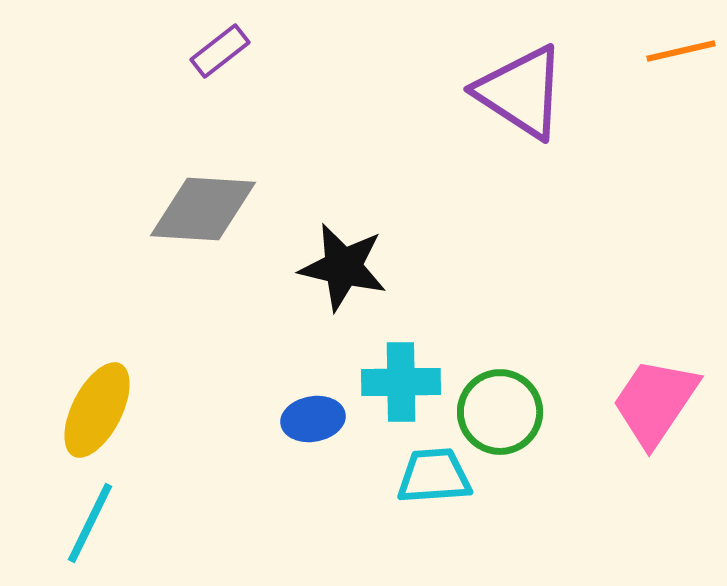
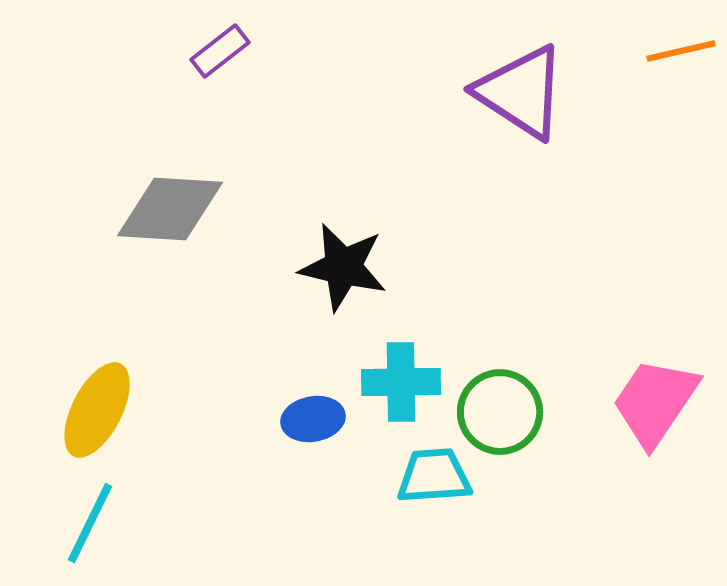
gray diamond: moved 33 px left
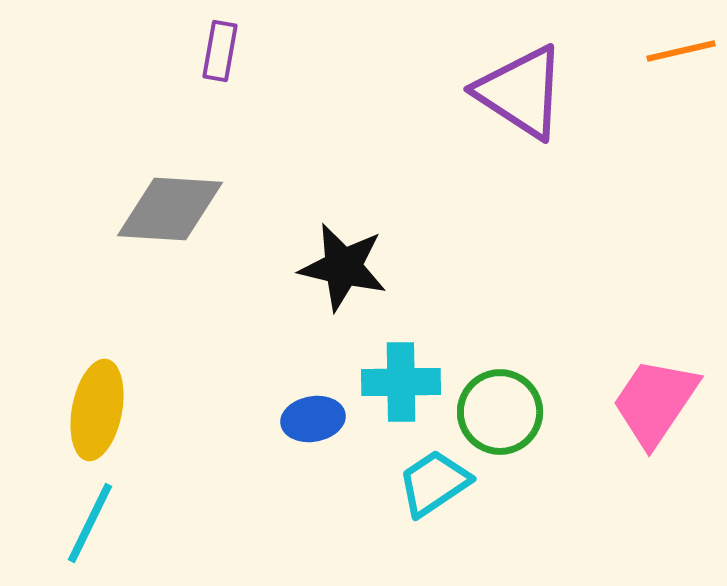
purple rectangle: rotated 42 degrees counterclockwise
yellow ellipse: rotated 16 degrees counterclockwise
cyan trapezoid: moved 7 px down; rotated 30 degrees counterclockwise
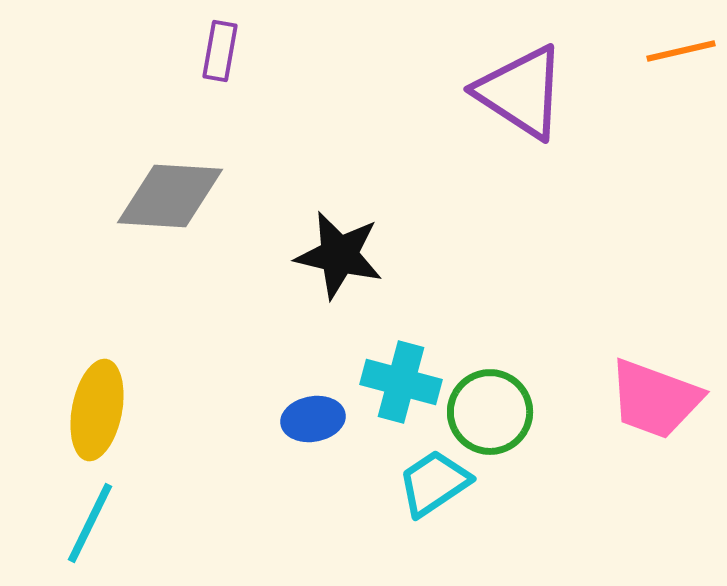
gray diamond: moved 13 px up
black star: moved 4 px left, 12 px up
cyan cross: rotated 16 degrees clockwise
pink trapezoid: moved 3 px up; rotated 104 degrees counterclockwise
green circle: moved 10 px left
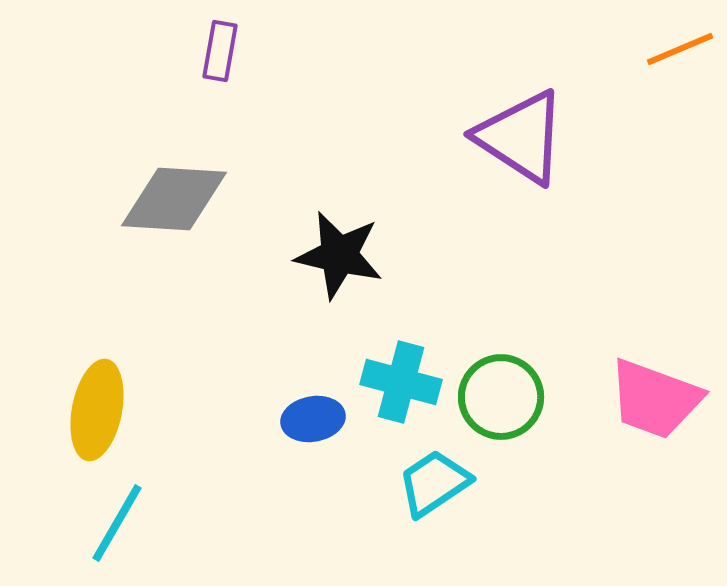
orange line: moved 1 px left, 2 px up; rotated 10 degrees counterclockwise
purple triangle: moved 45 px down
gray diamond: moved 4 px right, 3 px down
green circle: moved 11 px right, 15 px up
cyan line: moved 27 px right; rotated 4 degrees clockwise
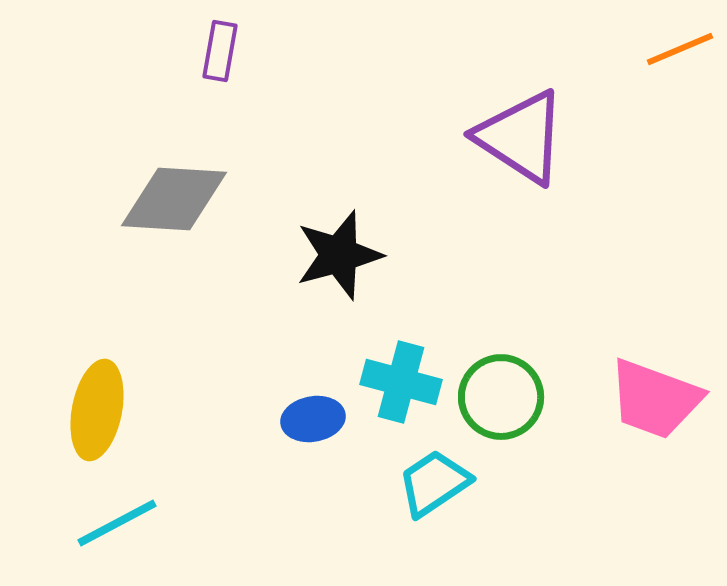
black star: rotated 28 degrees counterclockwise
cyan line: rotated 32 degrees clockwise
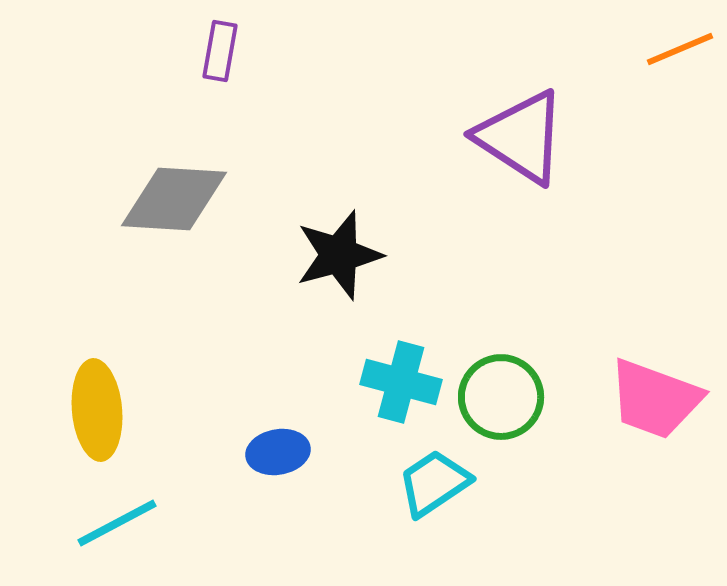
yellow ellipse: rotated 16 degrees counterclockwise
blue ellipse: moved 35 px left, 33 px down
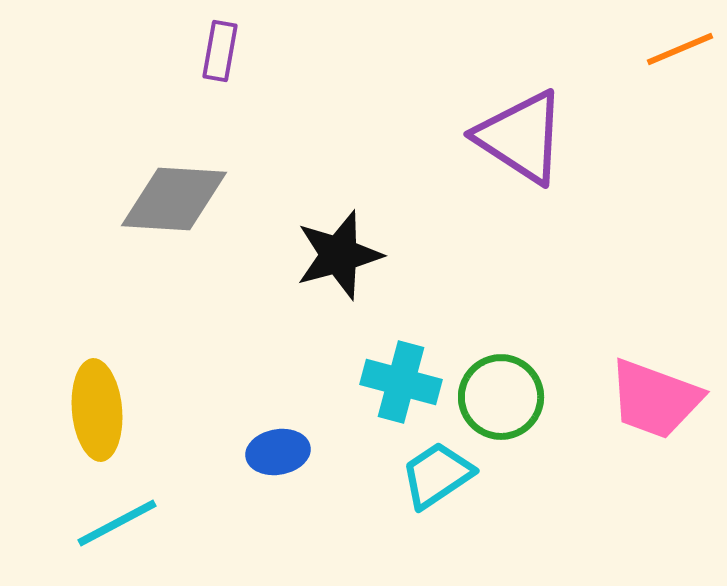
cyan trapezoid: moved 3 px right, 8 px up
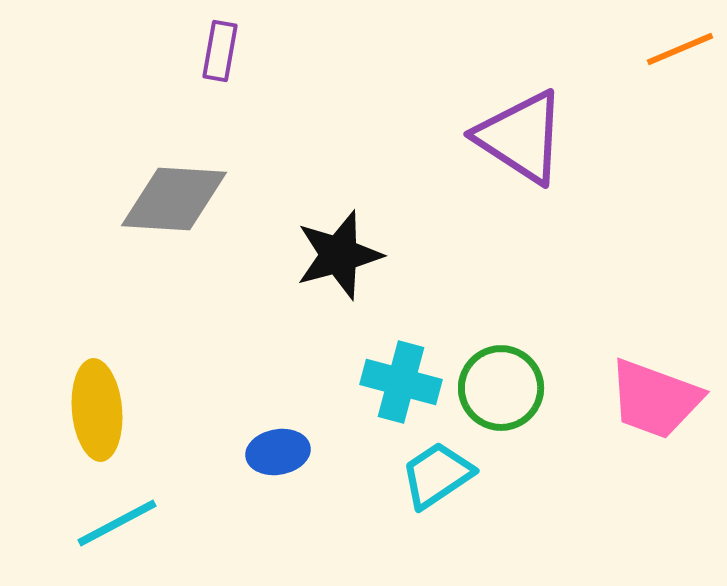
green circle: moved 9 px up
